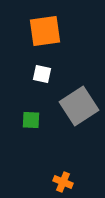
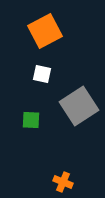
orange square: rotated 20 degrees counterclockwise
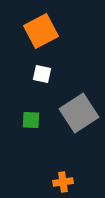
orange square: moved 4 px left
gray square: moved 7 px down
orange cross: rotated 30 degrees counterclockwise
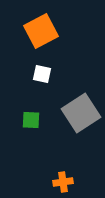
gray square: moved 2 px right
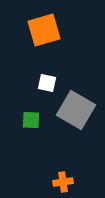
orange square: moved 3 px right, 1 px up; rotated 12 degrees clockwise
white square: moved 5 px right, 9 px down
gray square: moved 5 px left, 3 px up; rotated 27 degrees counterclockwise
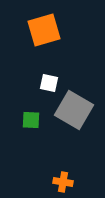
white square: moved 2 px right
gray square: moved 2 px left
orange cross: rotated 18 degrees clockwise
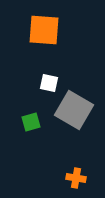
orange square: rotated 20 degrees clockwise
green square: moved 2 px down; rotated 18 degrees counterclockwise
orange cross: moved 13 px right, 4 px up
